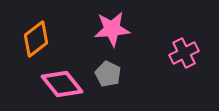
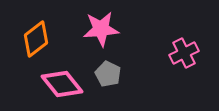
pink star: moved 11 px left
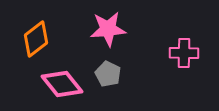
pink star: moved 7 px right
pink cross: rotated 28 degrees clockwise
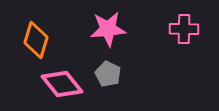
orange diamond: moved 1 px down; rotated 36 degrees counterclockwise
pink cross: moved 24 px up
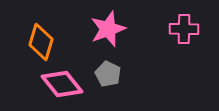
pink star: rotated 15 degrees counterclockwise
orange diamond: moved 5 px right, 2 px down
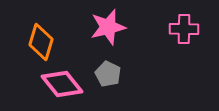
pink star: moved 2 px up; rotated 6 degrees clockwise
